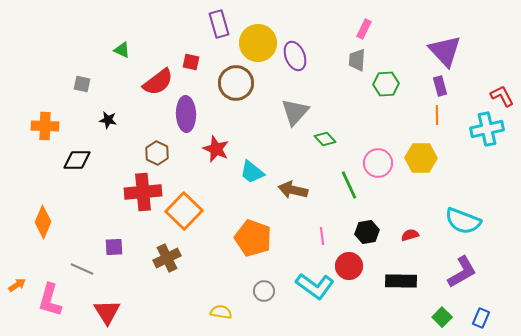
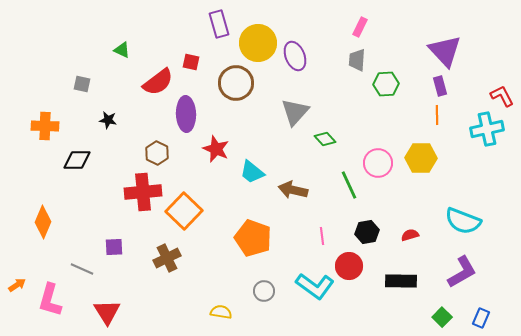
pink rectangle at (364, 29): moved 4 px left, 2 px up
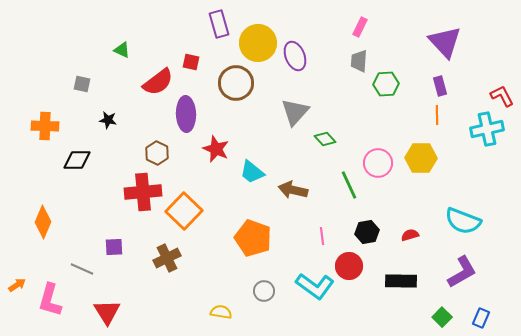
purple triangle at (445, 51): moved 9 px up
gray trapezoid at (357, 60): moved 2 px right, 1 px down
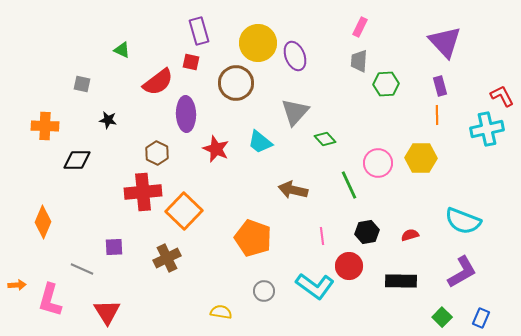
purple rectangle at (219, 24): moved 20 px left, 7 px down
cyan trapezoid at (252, 172): moved 8 px right, 30 px up
orange arrow at (17, 285): rotated 30 degrees clockwise
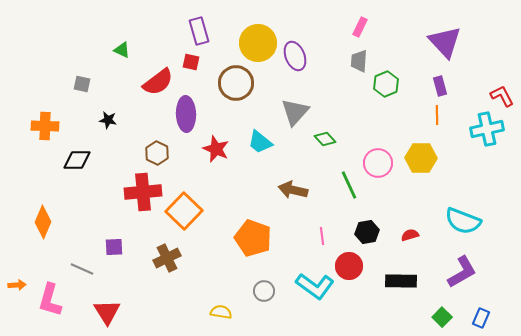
green hexagon at (386, 84): rotated 20 degrees counterclockwise
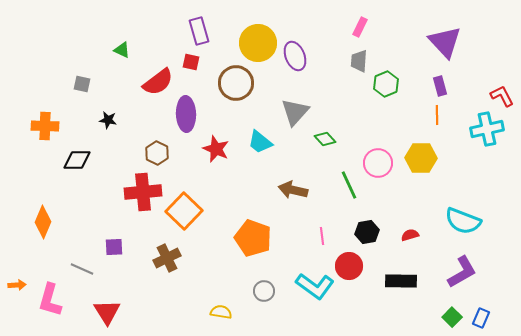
green square at (442, 317): moved 10 px right
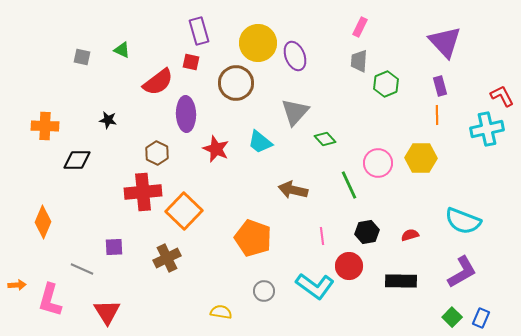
gray square at (82, 84): moved 27 px up
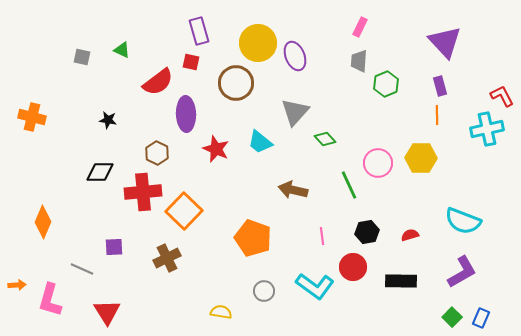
orange cross at (45, 126): moved 13 px left, 9 px up; rotated 12 degrees clockwise
black diamond at (77, 160): moved 23 px right, 12 px down
red circle at (349, 266): moved 4 px right, 1 px down
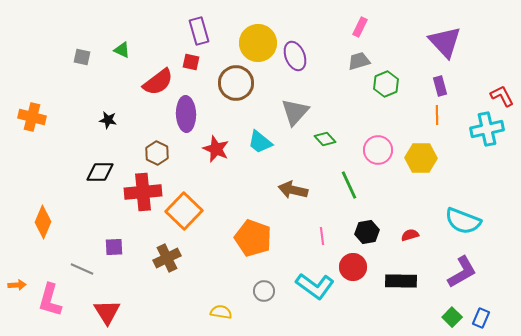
gray trapezoid at (359, 61): rotated 70 degrees clockwise
pink circle at (378, 163): moved 13 px up
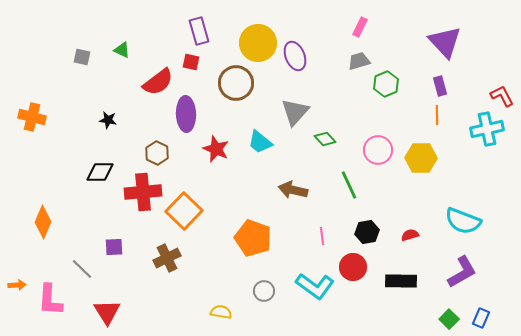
gray line at (82, 269): rotated 20 degrees clockwise
pink L-shape at (50, 300): rotated 12 degrees counterclockwise
green square at (452, 317): moved 3 px left, 2 px down
